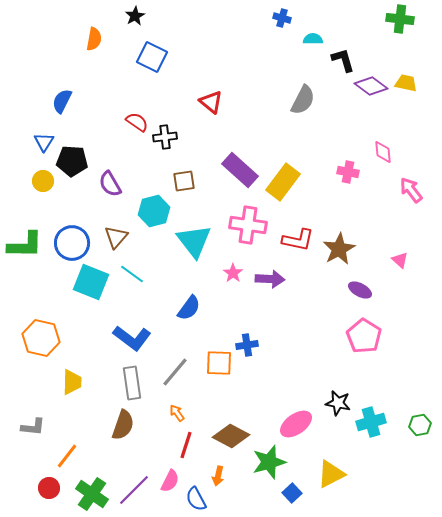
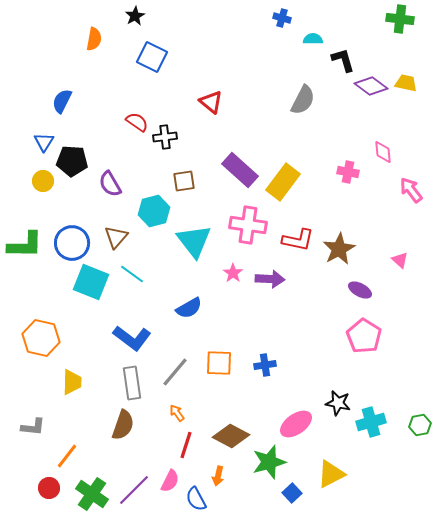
blue semicircle at (189, 308): rotated 24 degrees clockwise
blue cross at (247, 345): moved 18 px right, 20 px down
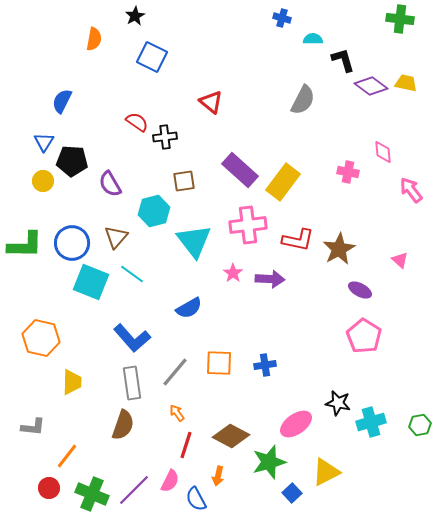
pink cross at (248, 225): rotated 15 degrees counterclockwise
blue L-shape at (132, 338): rotated 12 degrees clockwise
yellow triangle at (331, 474): moved 5 px left, 2 px up
green cross at (92, 494): rotated 12 degrees counterclockwise
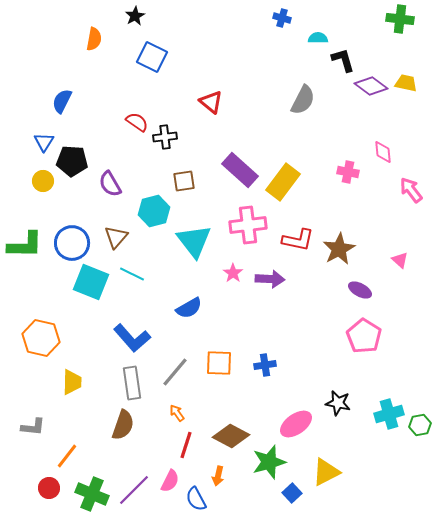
cyan semicircle at (313, 39): moved 5 px right, 1 px up
cyan line at (132, 274): rotated 10 degrees counterclockwise
cyan cross at (371, 422): moved 18 px right, 8 px up
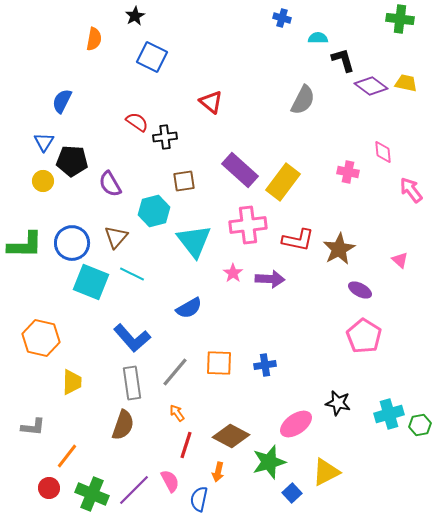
orange arrow at (218, 476): moved 4 px up
pink semicircle at (170, 481): rotated 55 degrees counterclockwise
blue semicircle at (196, 499): moved 3 px right; rotated 40 degrees clockwise
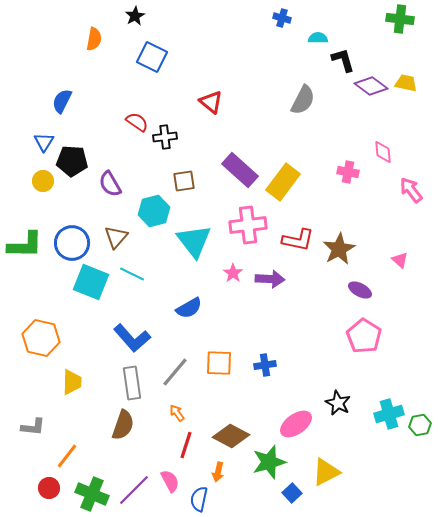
black star at (338, 403): rotated 15 degrees clockwise
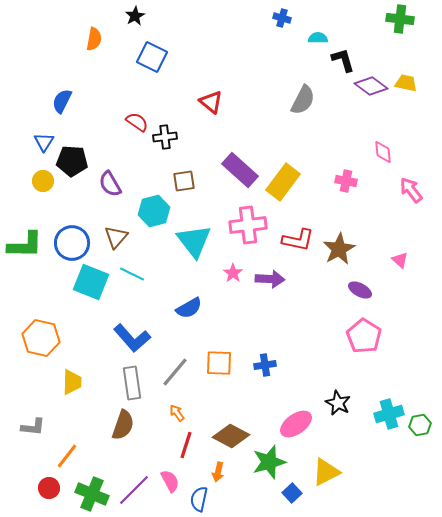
pink cross at (348, 172): moved 2 px left, 9 px down
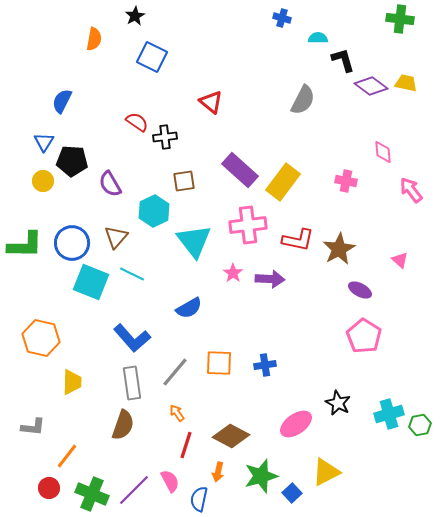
cyan hexagon at (154, 211): rotated 12 degrees counterclockwise
green star at (269, 462): moved 8 px left, 14 px down
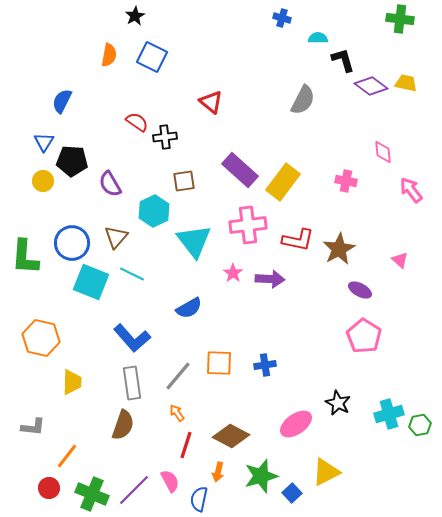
orange semicircle at (94, 39): moved 15 px right, 16 px down
green L-shape at (25, 245): moved 12 px down; rotated 93 degrees clockwise
gray line at (175, 372): moved 3 px right, 4 px down
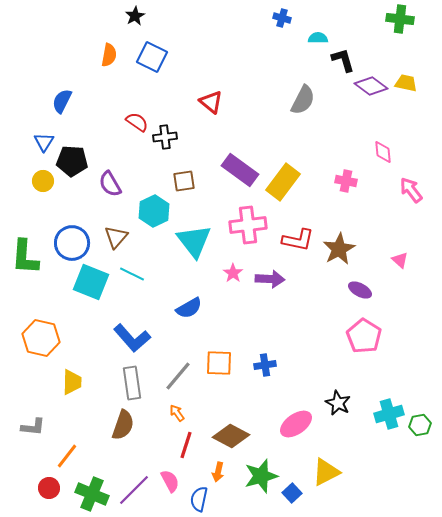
purple rectangle at (240, 170): rotated 6 degrees counterclockwise
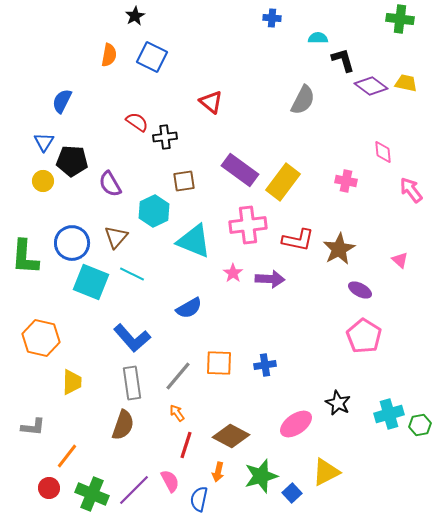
blue cross at (282, 18): moved 10 px left; rotated 12 degrees counterclockwise
cyan triangle at (194, 241): rotated 30 degrees counterclockwise
